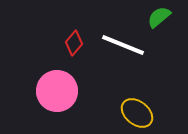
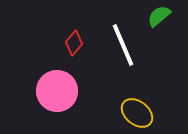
green semicircle: moved 1 px up
white line: rotated 45 degrees clockwise
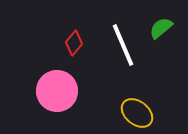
green semicircle: moved 2 px right, 12 px down
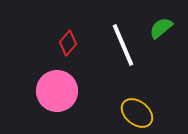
red diamond: moved 6 px left
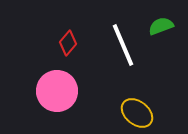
green semicircle: moved 2 px up; rotated 20 degrees clockwise
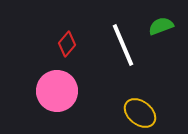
red diamond: moved 1 px left, 1 px down
yellow ellipse: moved 3 px right
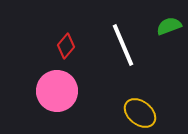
green semicircle: moved 8 px right
red diamond: moved 1 px left, 2 px down
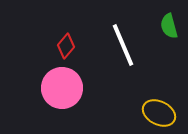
green semicircle: rotated 85 degrees counterclockwise
pink circle: moved 5 px right, 3 px up
yellow ellipse: moved 19 px right; rotated 12 degrees counterclockwise
